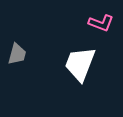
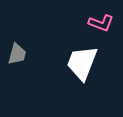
white trapezoid: moved 2 px right, 1 px up
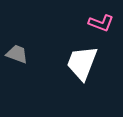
gray trapezoid: rotated 85 degrees counterclockwise
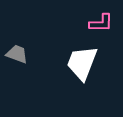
pink L-shape: rotated 20 degrees counterclockwise
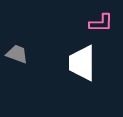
white trapezoid: rotated 21 degrees counterclockwise
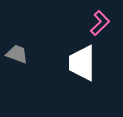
pink L-shape: moved 1 px left; rotated 45 degrees counterclockwise
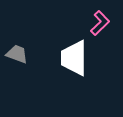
white trapezoid: moved 8 px left, 5 px up
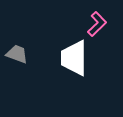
pink L-shape: moved 3 px left, 1 px down
